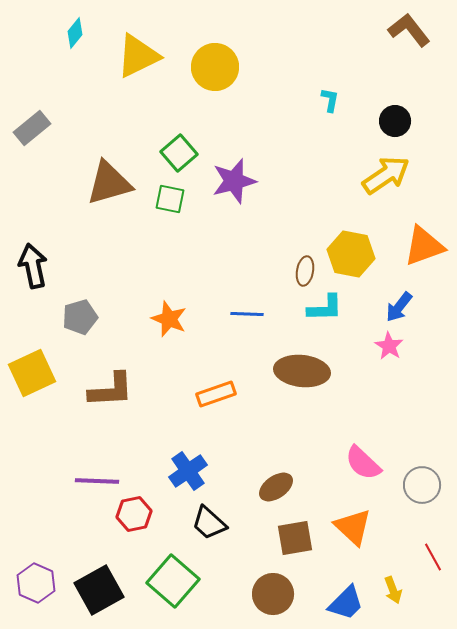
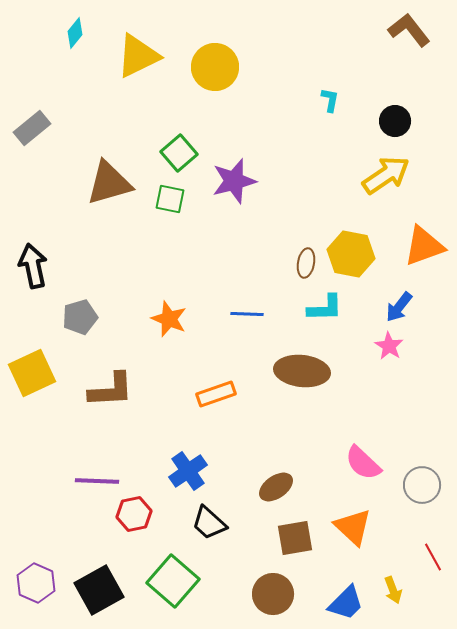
brown ellipse at (305, 271): moved 1 px right, 8 px up
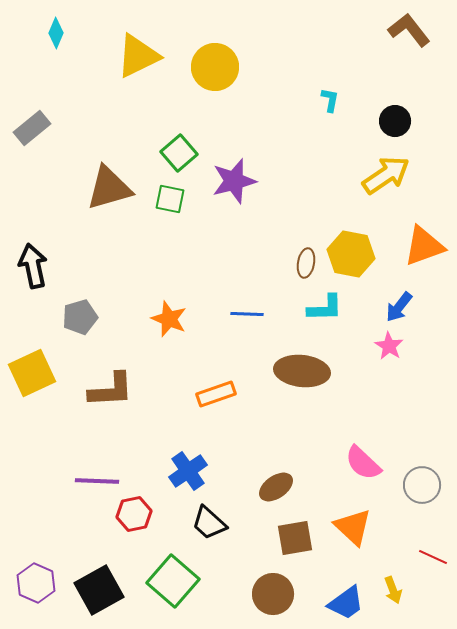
cyan diamond at (75, 33): moved 19 px left; rotated 16 degrees counterclockwise
brown triangle at (109, 183): moved 5 px down
red line at (433, 557): rotated 36 degrees counterclockwise
blue trapezoid at (346, 603): rotated 9 degrees clockwise
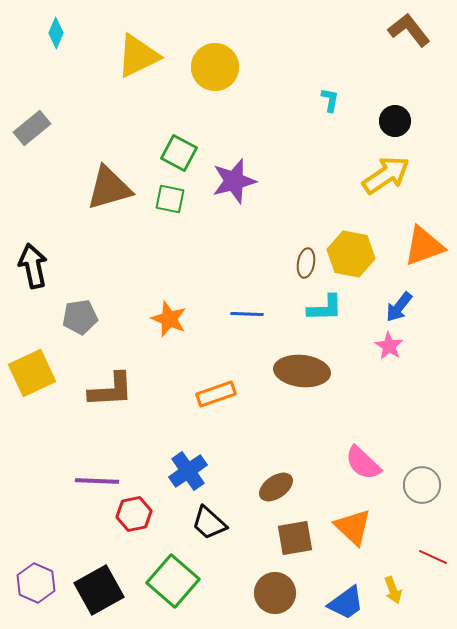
green square at (179, 153): rotated 21 degrees counterclockwise
gray pentagon at (80, 317): rotated 8 degrees clockwise
brown circle at (273, 594): moved 2 px right, 1 px up
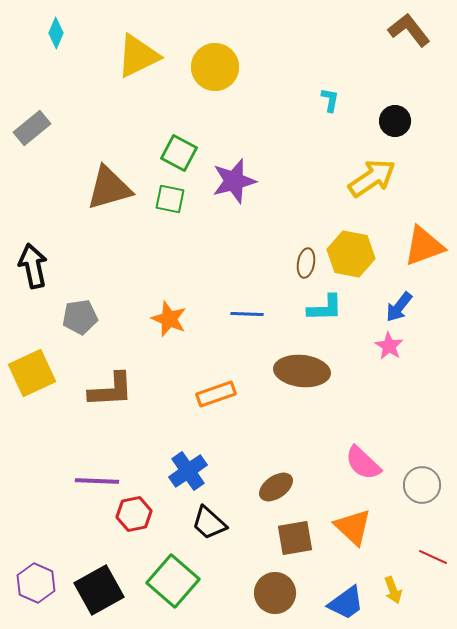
yellow arrow at (386, 175): moved 14 px left, 3 px down
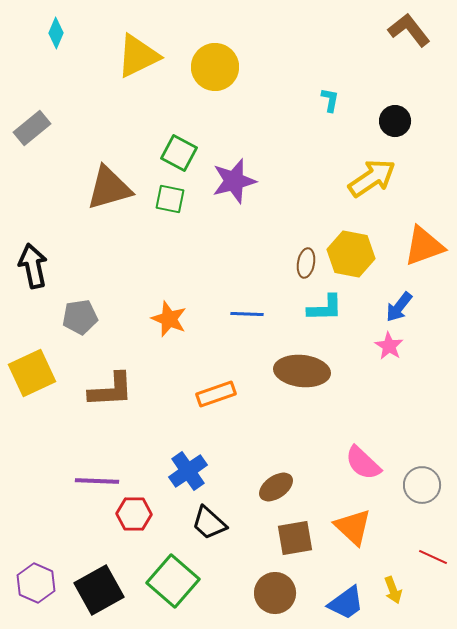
red hexagon at (134, 514): rotated 12 degrees clockwise
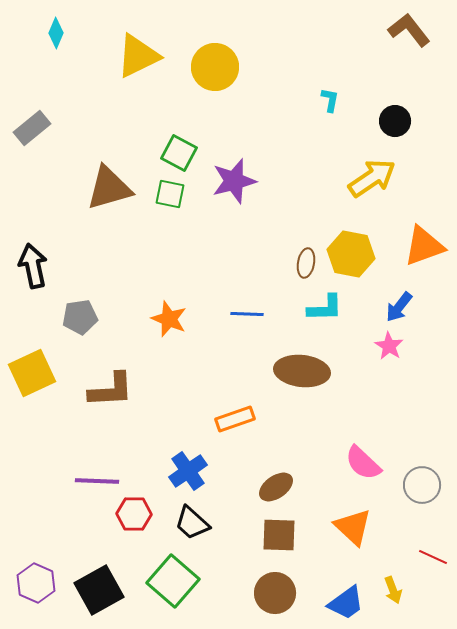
green square at (170, 199): moved 5 px up
orange rectangle at (216, 394): moved 19 px right, 25 px down
black trapezoid at (209, 523): moved 17 px left
brown square at (295, 538): moved 16 px left, 3 px up; rotated 12 degrees clockwise
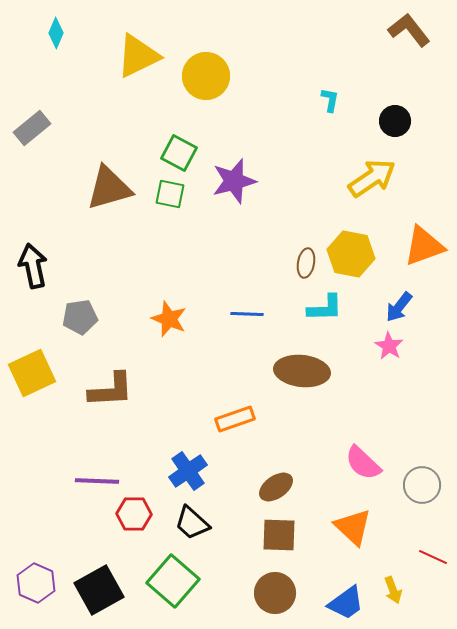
yellow circle at (215, 67): moved 9 px left, 9 px down
